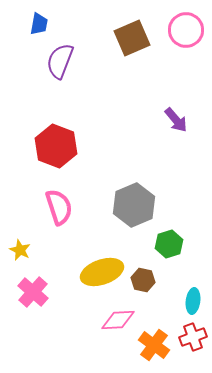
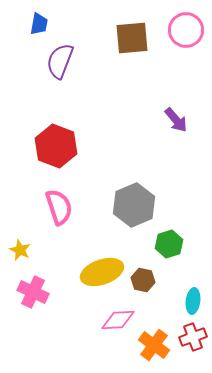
brown square: rotated 18 degrees clockwise
pink cross: rotated 16 degrees counterclockwise
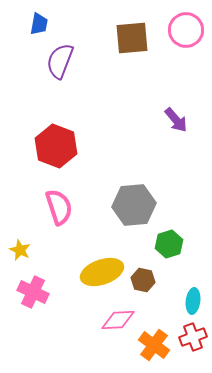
gray hexagon: rotated 18 degrees clockwise
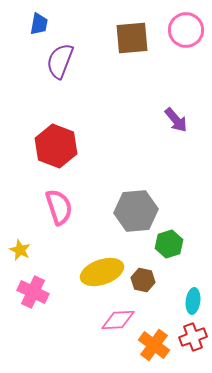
gray hexagon: moved 2 px right, 6 px down
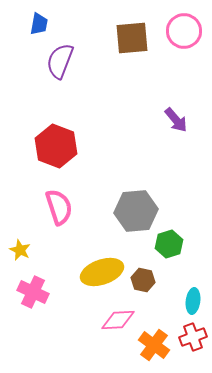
pink circle: moved 2 px left, 1 px down
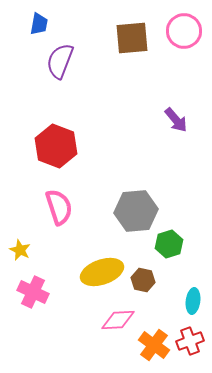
red cross: moved 3 px left, 4 px down
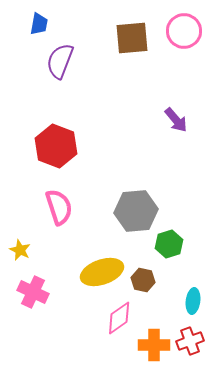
pink diamond: moved 1 px right, 2 px up; rotated 32 degrees counterclockwise
orange cross: rotated 36 degrees counterclockwise
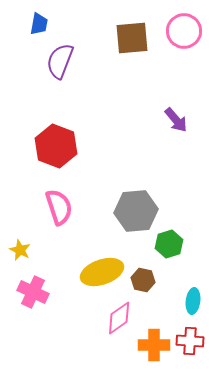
red cross: rotated 24 degrees clockwise
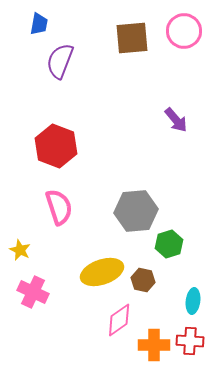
pink diamond: moved 2 px down
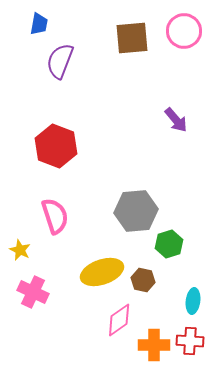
pink semicircle: moved 4 px left, 9 px down
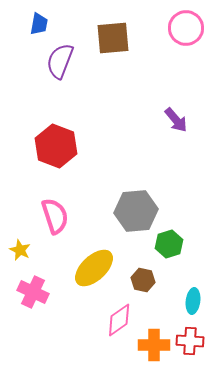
pink circle: moved 2 px right, 3 px up
brown square: moved 19 px left
yellow ellipse: moved 8 px left, 4 px up; rotated 24 degrees counterclockwise
